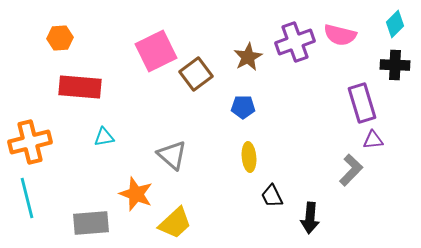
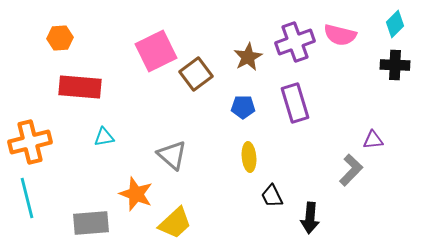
purple rectangle: moved 67 px left
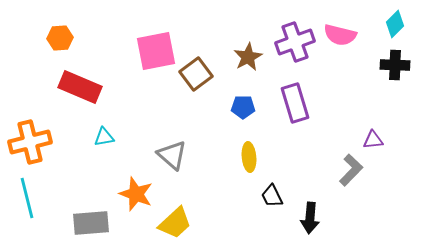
pink square: rotated 15 degrees clockwise
red rectangle: rotated 18 degrees clockwise
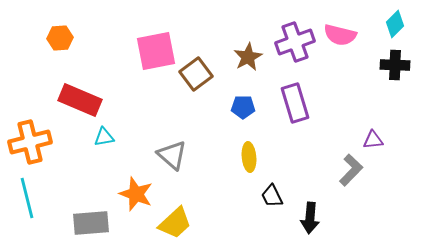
red rectangle: moved 13 px down
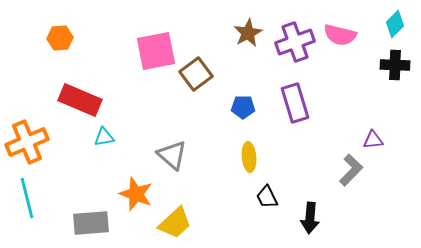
brown star: moved 24 px up
orange cross: moved 3 px left; rotated 9 degrees counterclockwise
black trapezoid: moved 5 px left, 1 px down
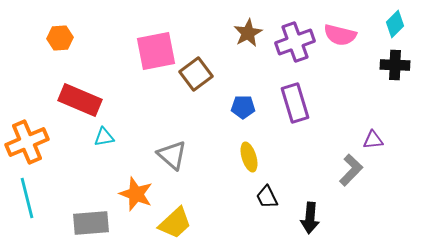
yellow ellipse: rotated 12 degrees counterclockwise
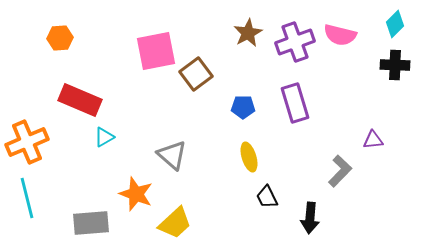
cyan triangle: rotated 20 degrees counterclockwise
gray L-shape: moved 11 px left, 1 px down
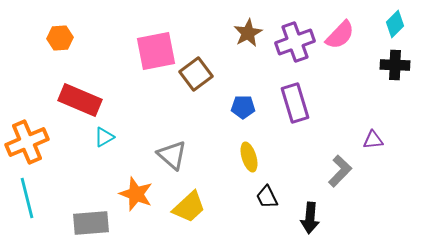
pink semicircle: rotated 60 degrees counterclockwise
yellow trapezoid: moved 14 px right, 16 px up
